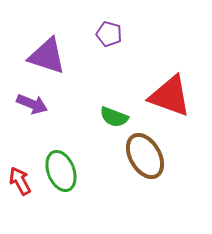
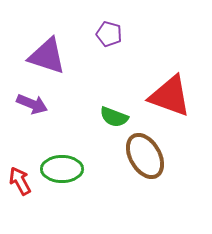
green ellipse: moved 1 px right, 2 px up; rotated 69 degrees counterclockwise
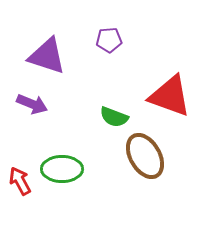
purple pentagon: moved 6 px down; rotated 20 degrees counterclockwise
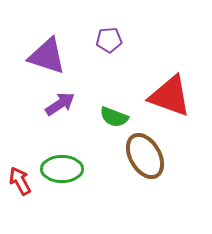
purple arrow: moved 28 px right; rotated 56 degrees counterclockwise
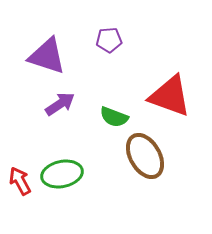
green ellipse: moved 5 px down; rotated 12 degrees counterclockwise
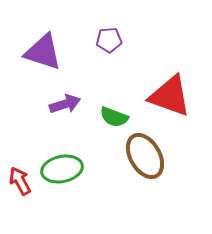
purple triangle: moved 4 px left, 4 px up
purple arrow: moved 5 px right; rotated 16 degrees clockwise
green ellipse: moved 5 px up
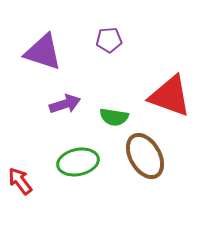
green semicircle: rotated 12 degrees counterclockwise
green ellipse: moved 16 px right, 7 px up
red arrow: rotated 8 degrees counterclockwise
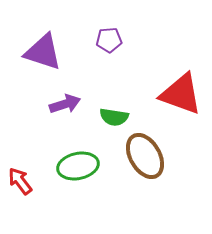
red triangle: moved 11 px right, 2 px up
green ellipse: moved 4 px down
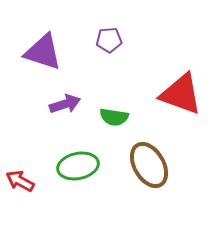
brown ellipse: moved 4 px right, 9 px down
red arrow: rotated 24 degrees counterclockwise
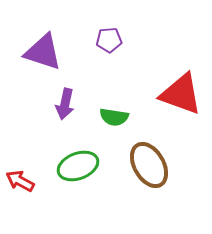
purple arrow: rotated 120 degrees clockwise
green ellipse: rotated 9 degrees counterclockwise
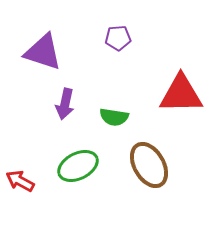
purple pentagon: moved 9 px right, 2 px up
red triangle: rotated 21 degrees counterclockwise
green ellipse: rotated 6 degrees counterclockwise
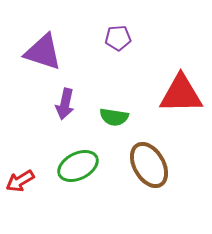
red arrow: rotated 60 degrees counterclockwise
